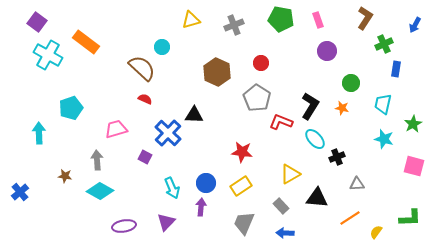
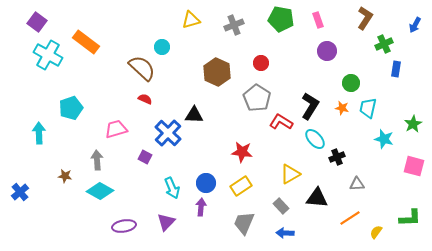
cyan trapezoid at (383, 104): moved 15 px left, 4 px down
red L-shape at (281, 122): rotated 10 degrees clockwise
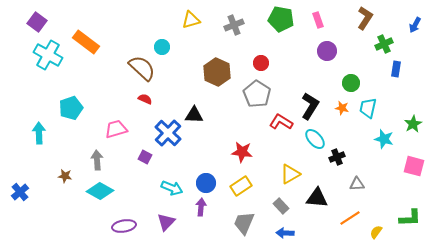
gray pentagon at (257, 98): moved 4 px up
cyan arrow at (172, 188): rotated 45 degrees counterclockwise
